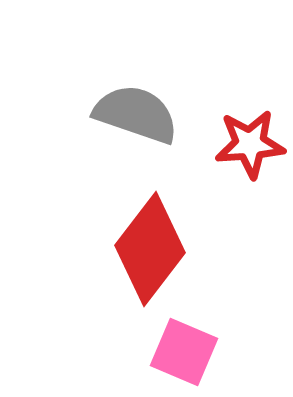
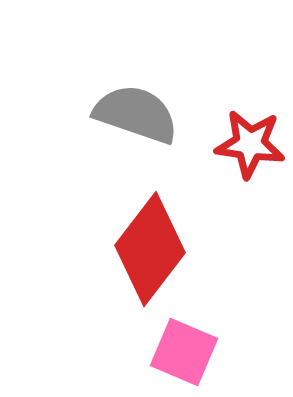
red star: rotated 12 degrees clockwise
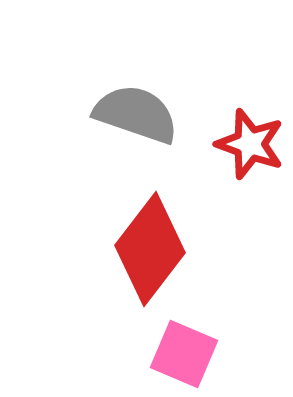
red star: rotated 12 degrees clockwise
pink square: moved 2 px down
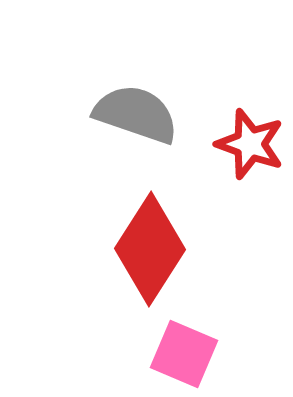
red diamond: rotated 5 degrees counterclockwise
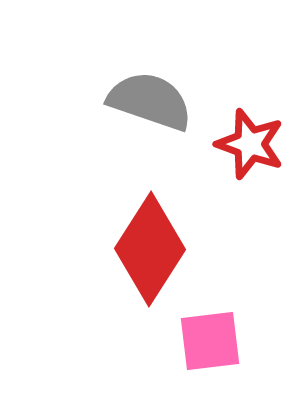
gray semicircle: moved 14 px right, 13 px up
pink square: moved 26 px right, 13 px up; rotated 30 degrees counterclockwise
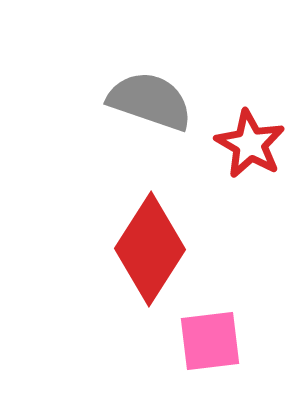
red star: rotated 10 degrees clockwise
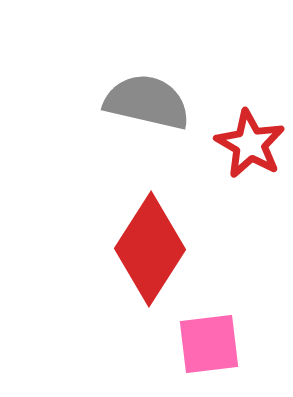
gray semicircle: moved 3 px left, 1 px down; rotated 6 degrees counterclockwise
pink square: moved 1 px left, 3 px down
